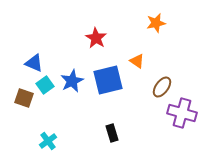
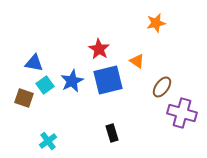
red star: moved 3 px right, 11 px down
blue triangle: rotated 12 degrees counterclockwise
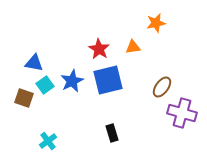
orange triangle: moved 4 px left, 14 px up; rotated 42 degrees counterclockwise
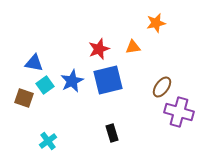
red star: rotated 20 degrees clockwise
purple cross: moved 3 px left, 1 px up
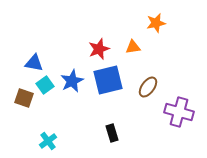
brown ellipse: moved 14 px left
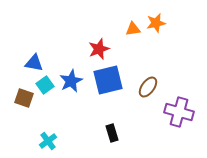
orange triangle: moved 18 px up
blue star: moved 1 px left
